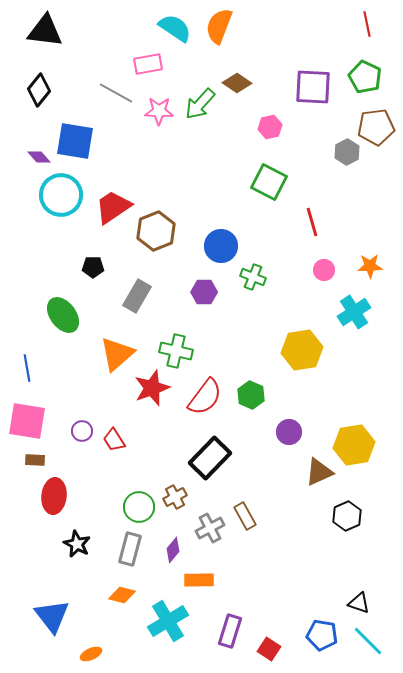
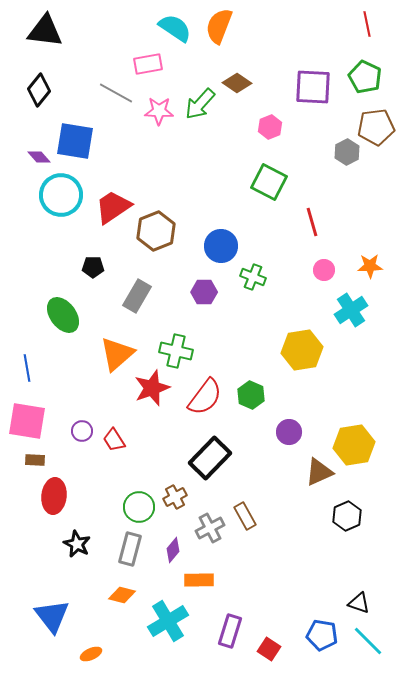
pink hexagon at (270, 127): rotated 10 degrees counterclockwise
cyan cross at (354, 312): moved 3 px left, 2 px up
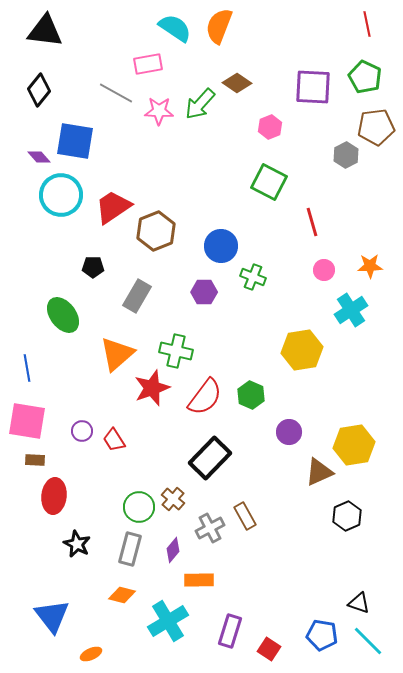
gray hexagon at (347, 152): moved 1 px left, 3 px down
brown cross at (175, 497): moved 2 px left, 2 px down; rotated 20 degrees counterclockwise
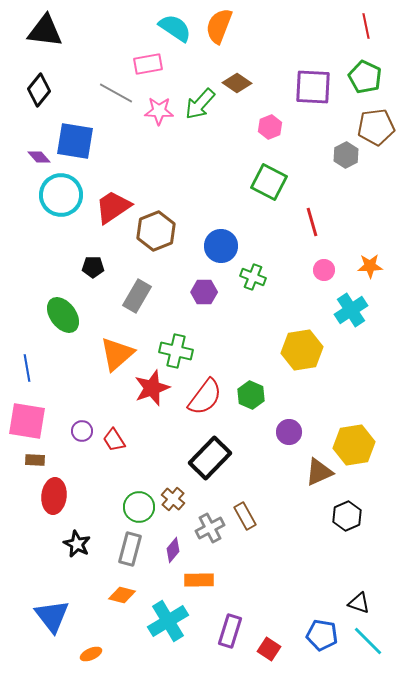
red line at (367, 24): moved 1 px left, 2 px down
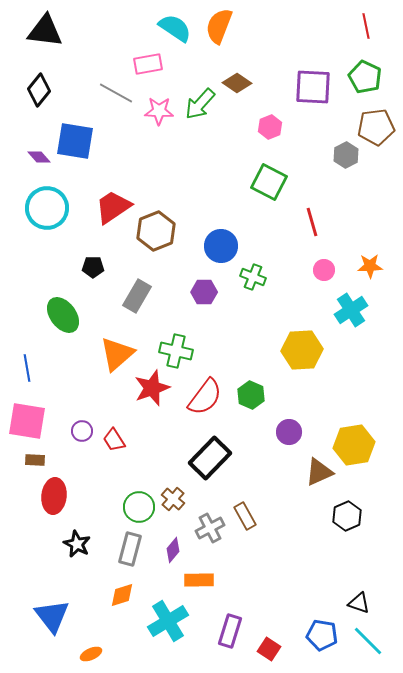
cyan circle at (61, 195): moved 14 px left, 13 px down
yellow hexagon at (302, 350): rotated 6 degrees clockwise
orange diamond at (122, 595): rotated 32 degrees counterclockwise
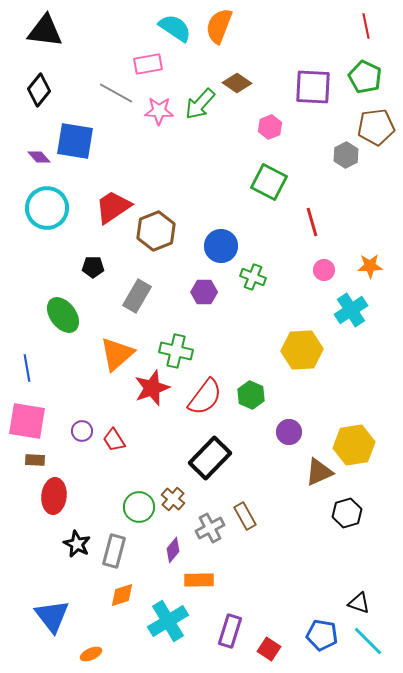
black hexagon at (347, 516): moved 3 px up; rotated 8 degrees clockwise
gray rectangle at (130, 549): moved 16 px left, 2 px down
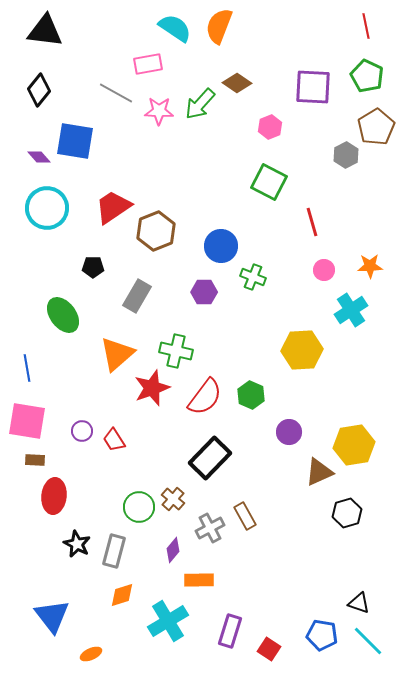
green pentagon at (365, 77): moved 2 px right, 1 px up
brown pentagon at (376, 127): rotated 24 degrees counterclockwise
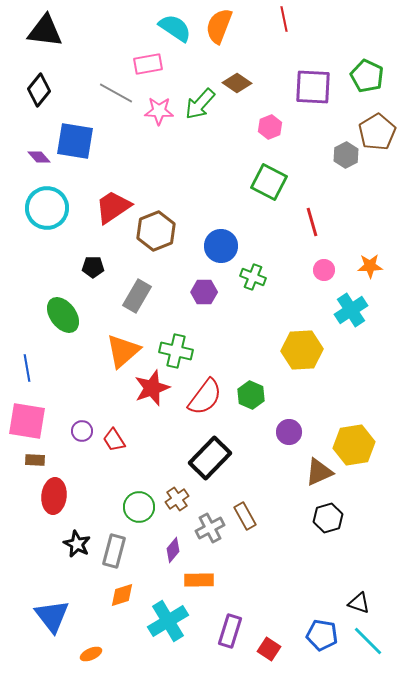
red line at (366, 26): moved 82 px left, 7 px up
brown pentagon at (376, 127): moved 1 px right, 5 px down
orange triangle at (117, 354): moved 6 px right, 3 px up
brown cross at (173, 499): moved 4 px right; rotated 15 degrees clockwise
black hexagon at (347, 513): moved 19 px left, 5 px down
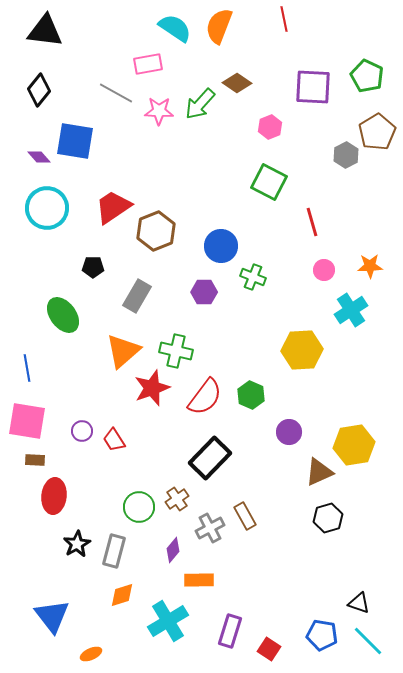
black star at (77, 544): rotated 16 degrees clockwise
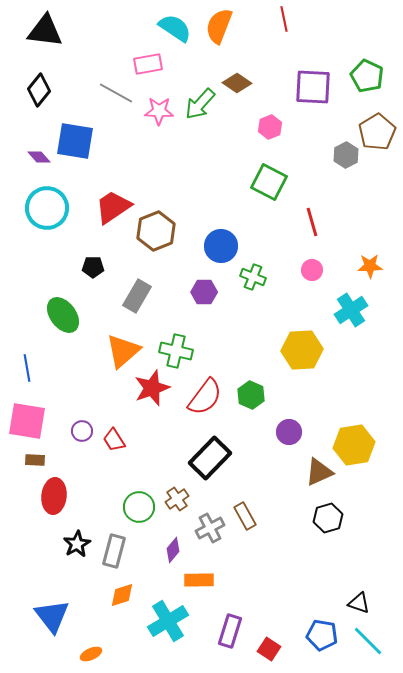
pink circle at (324, 270): moved 12 px left
